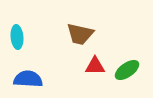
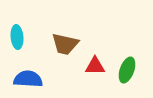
brown trapezoid: moved 15 px left, 10 px down
green ellipse: rotated 35 degrees counterclockwise
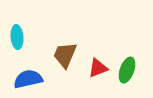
brown trapezoid: moved 11 px down; rotated 100 degrees clockwise
red triangle: moved 3 px right, 2 px down; rotated 20 degrees counterclockwise
blue semicircle: rotated 16 degrees counterclockwise
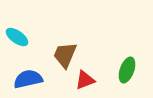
cyan ellipse: rotated 50 degrees counterclockwise
red triangle: moved 13 px left, 12 px down
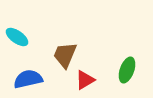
red triangle: rotated 10 degrees counterclockwise
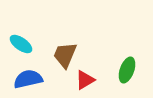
cyan ellipse: moved 4 px right, 7 px down
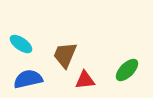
green ellipse: rotated 25 degrees clockwise
red triangle: rotated 25 degrees clockwise
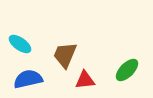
cyan ellipse: moved 1 px left
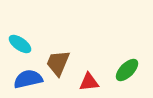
brown trapezoid: moved 7 px left, 8 px down
red triangle: moved 4 px right, 2 px down
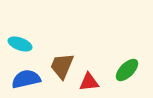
cyan ellipse: rotated 15 degrees counterclockwise
brown trapezoid: moved 4 px right, 3 px down
blue semicircle: moved 2 px left
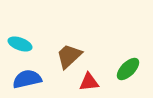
brown trapezoid: moved 7 px right, 10 px up; rotated 24 degrees clockwise
green ellipse: moved 1 px right, 1 px up
blue semicircle: moved 1 px right
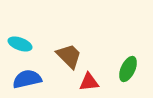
brown trapezoid: rotated 88 degrees clockwise
green ellipse: rotated 20 degrees counterclockwise
